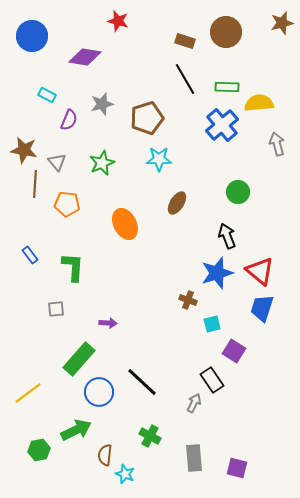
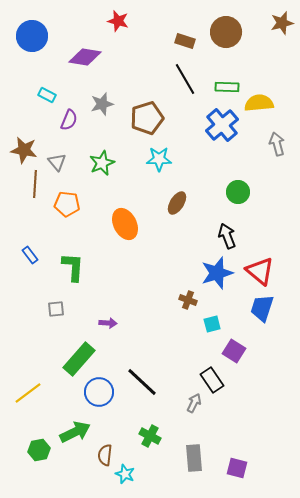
green arrow at (76, 430): moved 1 px left, 2 px down
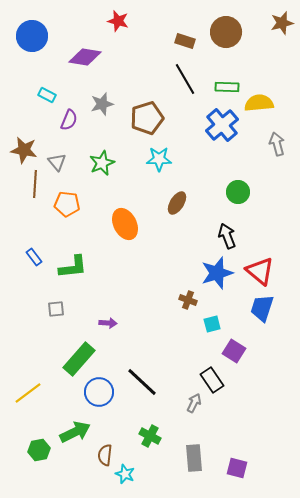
blue rectangle at (30, 255): moved 4 px right, 2 px down
green L-shape at (73, 267): rotated 80 degrees clockwise
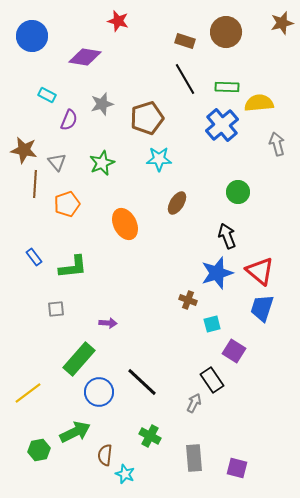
orange pentagon at (67, 204): rotated 25 degrees counterclockwise
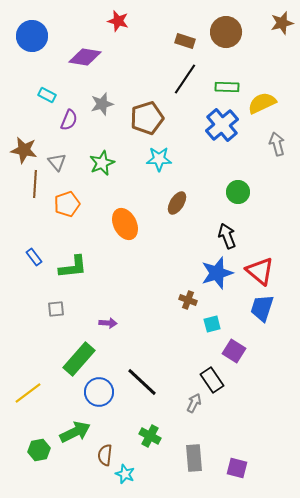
black line at (185, 79): rotated 64 degrees clockwise
yellow semicircle at (259, 103): moved 3 px right; rotated 20 degrees counterclockwise
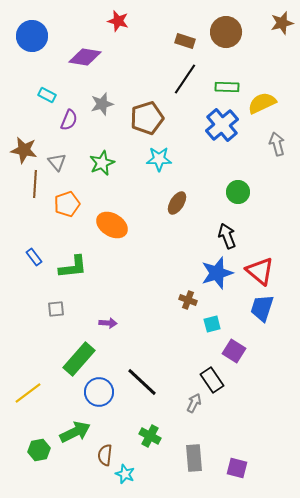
orange ellipse at (125, 224): moved 13 px left, 1 px down; rotated 32 degrees counterclockwise
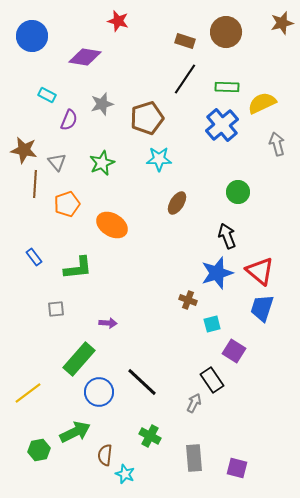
green L-shape at (73, 267): moved 5 px right, 1 px down
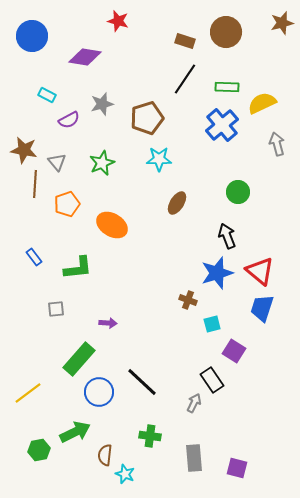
purple semicircle at (69, 120): rotated 40 degrees clockwise
green cross at (150, 436): rotated 20 degrees counterclockwise
